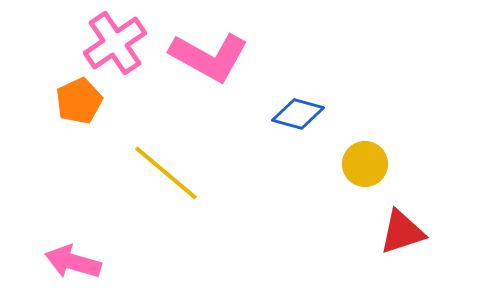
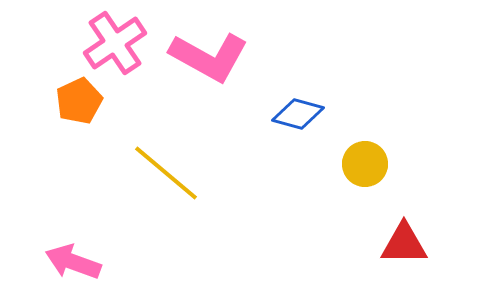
red triangle: moved 2 px right, 12 px down; rotated 18 degrees clockwise
pink arrow: rotated 4 degrees clockwise
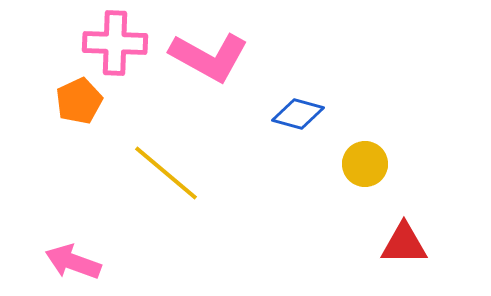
pink cross: rotated 36 degrees clockwise
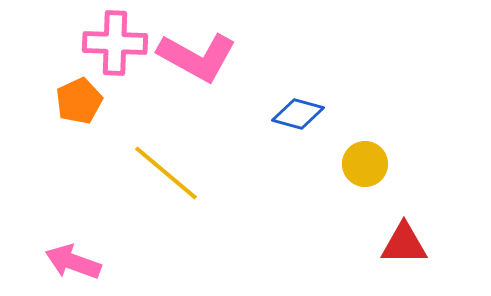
pink L-shape: moved 12 px left
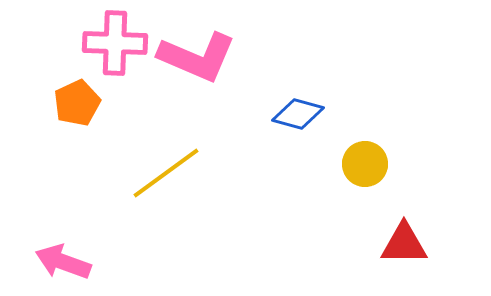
pink L-shape: rotated 6 degrees counterclockwise
orange pentagon: moved 2 px left, 2 px down
yellow line: rotated 76 degrees counterclockwise
pink arrow: moved 10 px left
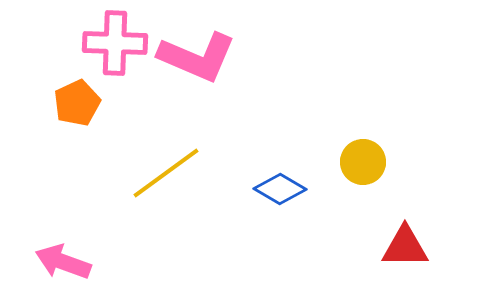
blue diamond: moved 18 px left, 75 px down; rotated 15 degrees clockwise
yellow circle: moved 2 px left, 2 px up
red triangle: moved 1 px right, 3 px down
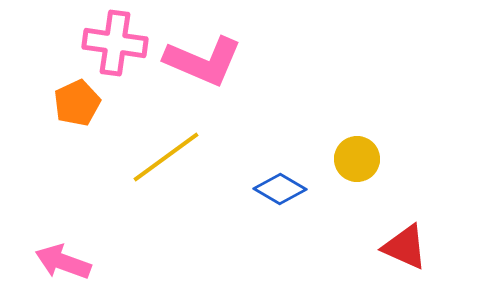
pink cross: rotated 6 degrees clockwise
pink L-shape: moved 6 px right, 4 px down
yellow circle: moved 6 px left, 3 px up
yellow line: moved 16 px up
red triangle: rotated 24 degrees clockwise
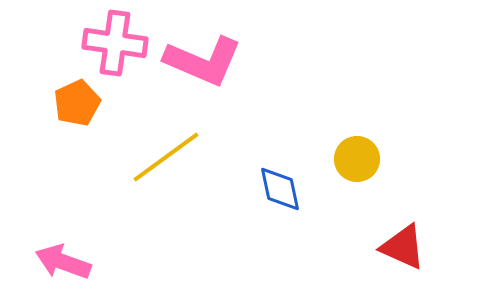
blue diamond: rotated 48 degrees clockwise
red triangle: moved 2 px left
